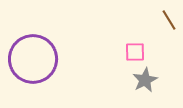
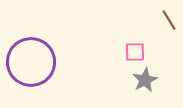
purple circle: moved 2 px left, 3 px down
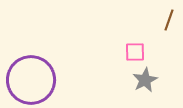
brown line: rotated 50 degrees clockwise
purple circle: moved 18 px down
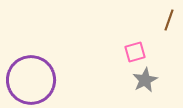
pink square: rotated 15 degrees counterclockwise
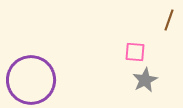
pink square: rotated 20 degrees clockwise
